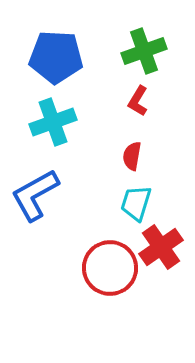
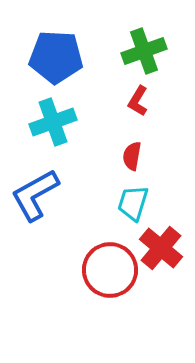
cyan trapezoid: moved 3 px left
red cross: moved 1 px down; rotated 15 degrees counterclockwise
red circle: moved 2 px down
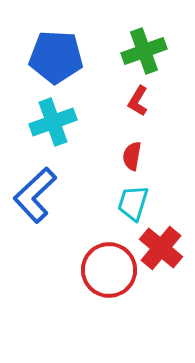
blue L-shape: rotated 14 degrees counterclockwise
red circle: moved 1 px left
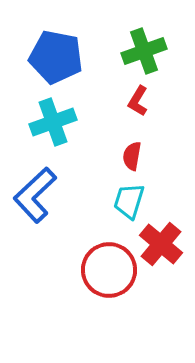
blue pentagon: rotated 8 degrees clockwise
cyan trapezoid: moved 4 px left, 2 px up
red cross: moved 4 px up
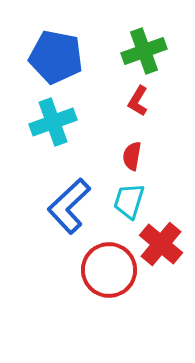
blue L-shape: moved 34 px right, 11 px down
